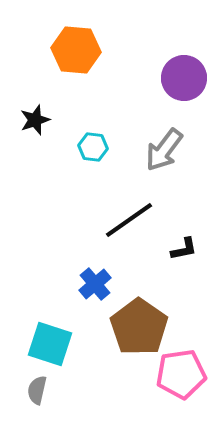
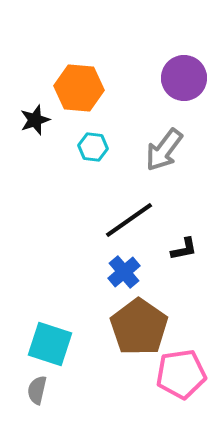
orange hexagon: moved 3 px right, 38 px down
blue cross: moved 29 px right, 12 px up
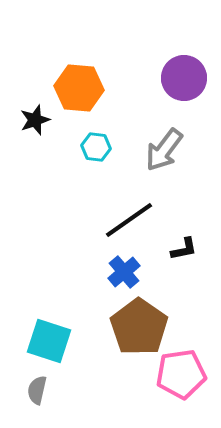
cyan hexagon: moved 3 px right
cyan square: moved 1 px left, 3 px up
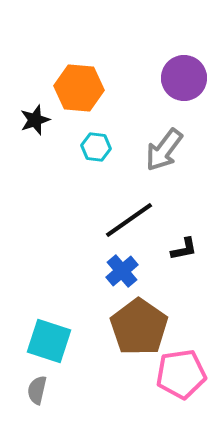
blue cross: moved 2 px left, 1 px up
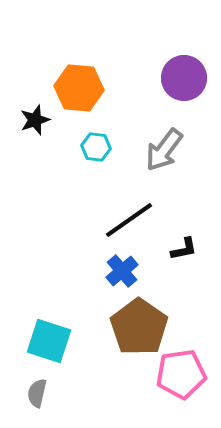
gray semicircle: moved 3 px down
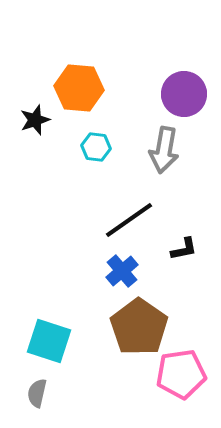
purple circle: moved 16 px down
gray arrow: rotated 27 degrees counterclockwise
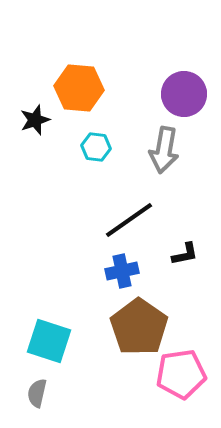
black L-shape: moved 1 px right, 5 px down
blue cross: rotated 28 degrees clockwise
